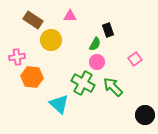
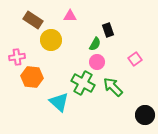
cyan triangle: moved 2 px up
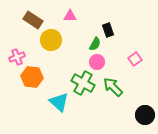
pink cross: rotated 14 degrees counterclockwise
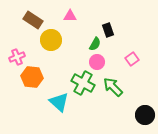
pink square: moved 3 px left
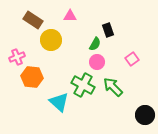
green cross: moved 2 px down
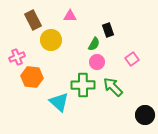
brown rectangle: rotated 30 degrees clockwise
green semicircle: moved 1 px left
green cross: rotated 30 degrees counterclockwise
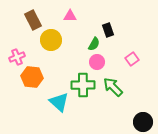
black circle: moved 2 px left, 7 px down
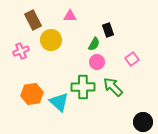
pink cross: moved 4 px right, 6 px up
orange hexagon: moved 17 px down; rotated 15 degrees counterclockwise
green cross: moved 2 px down
